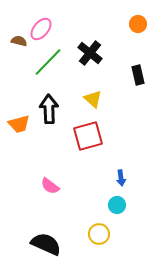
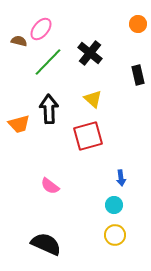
cyan circle: moved 3 px left
yellow circle: moved 16 px right, 1 px down
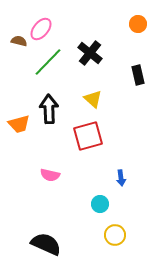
pink semicircle: moved 11 px up; rotated 24 degrees counterclockwise
cyan circle: moved 14 px left, 1 px up
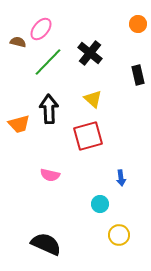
brown semicircle: moved 1 px left, 1 px down
yellow circle: moved 4 px right
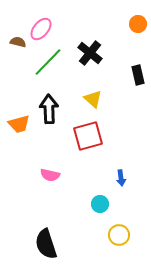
black semicircle: rotated 132 degrees counterclockwise
